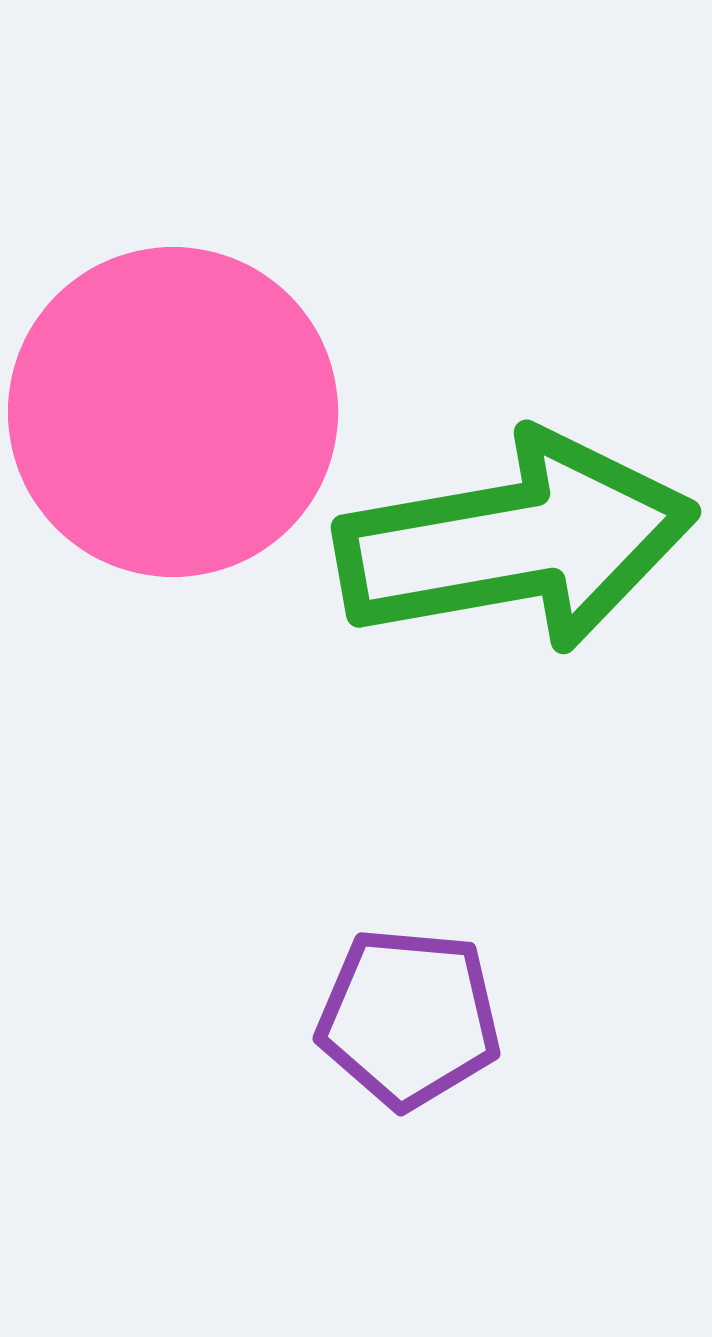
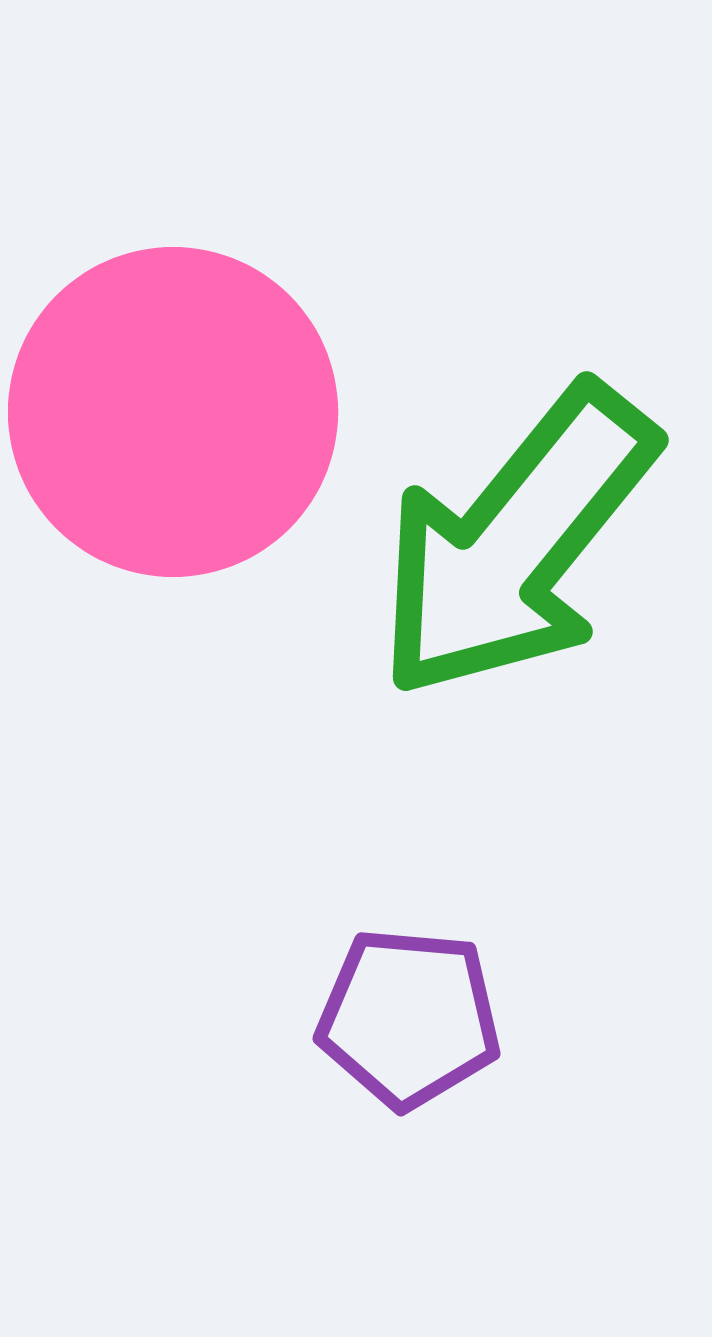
green arrow: rotated 139 degrees clockwise
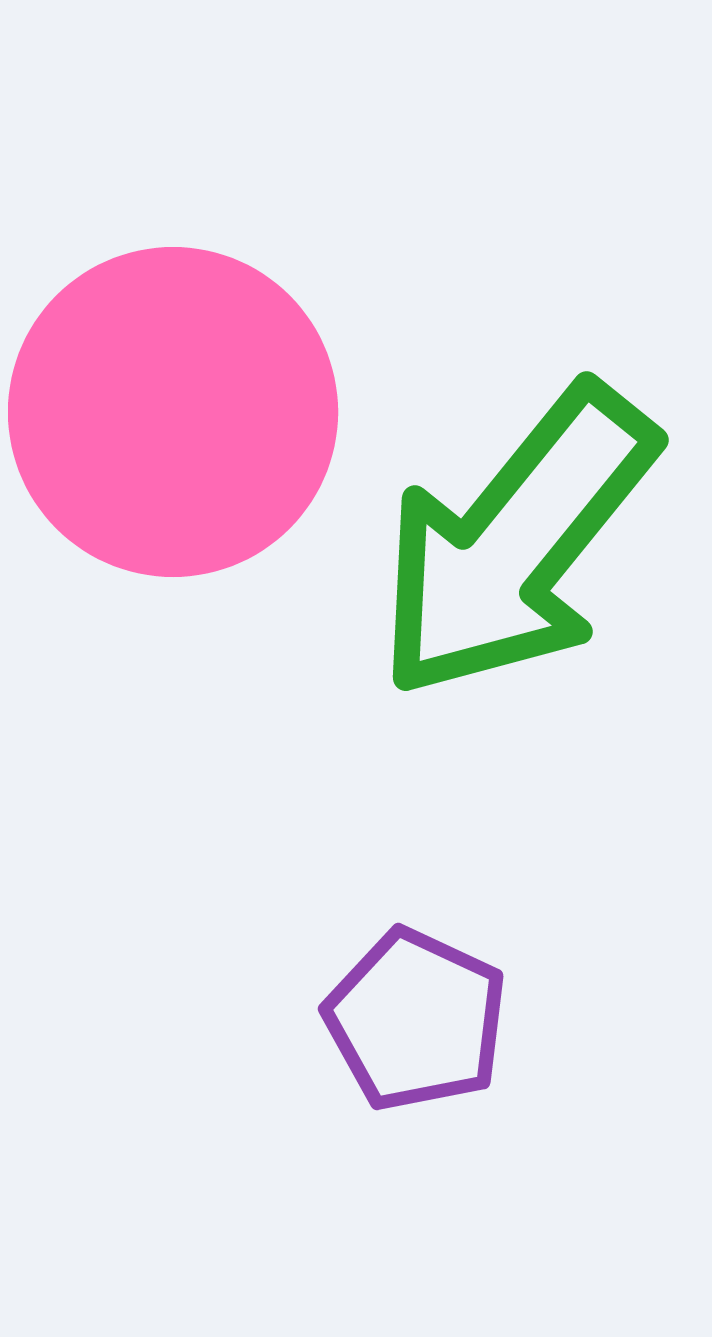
purple pentagon: moved 7 px right, 2 px down; rotated 20 degrees clockwise
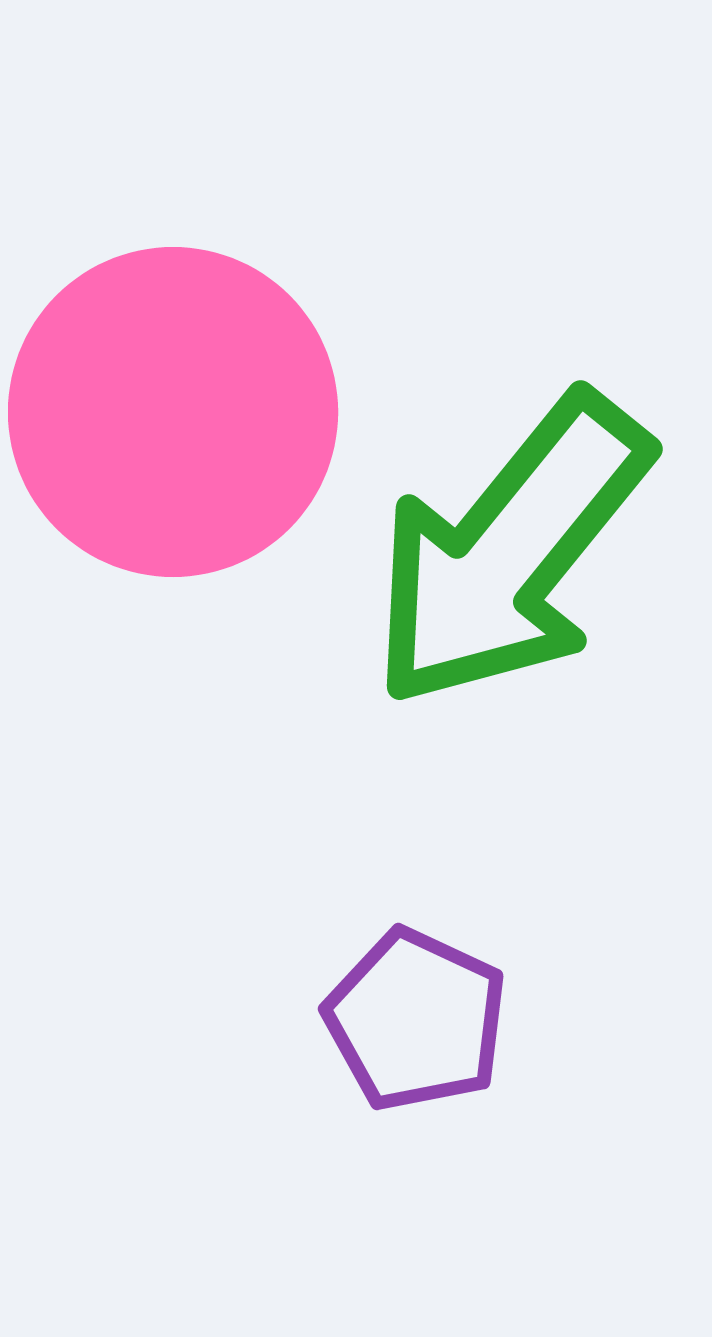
green arrow: moved 6 px left, 9 px down
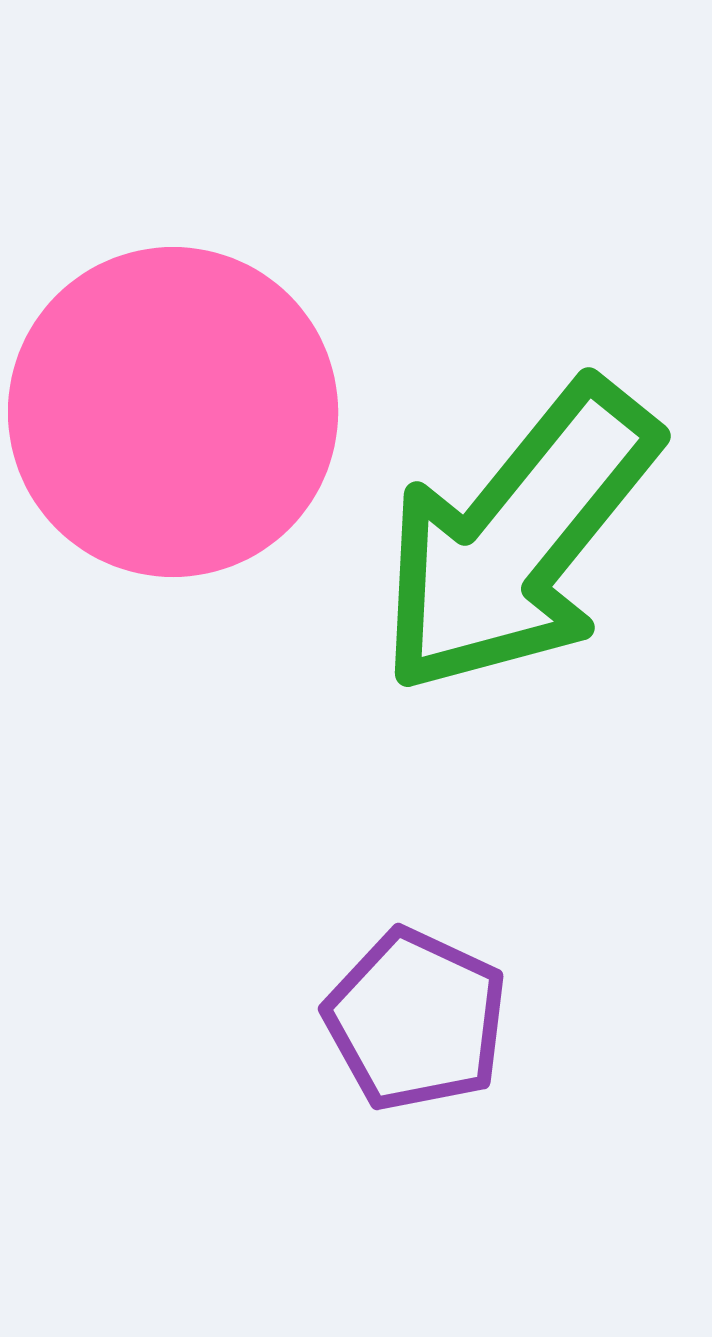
green arrow: moved 8 px right, 13 px up
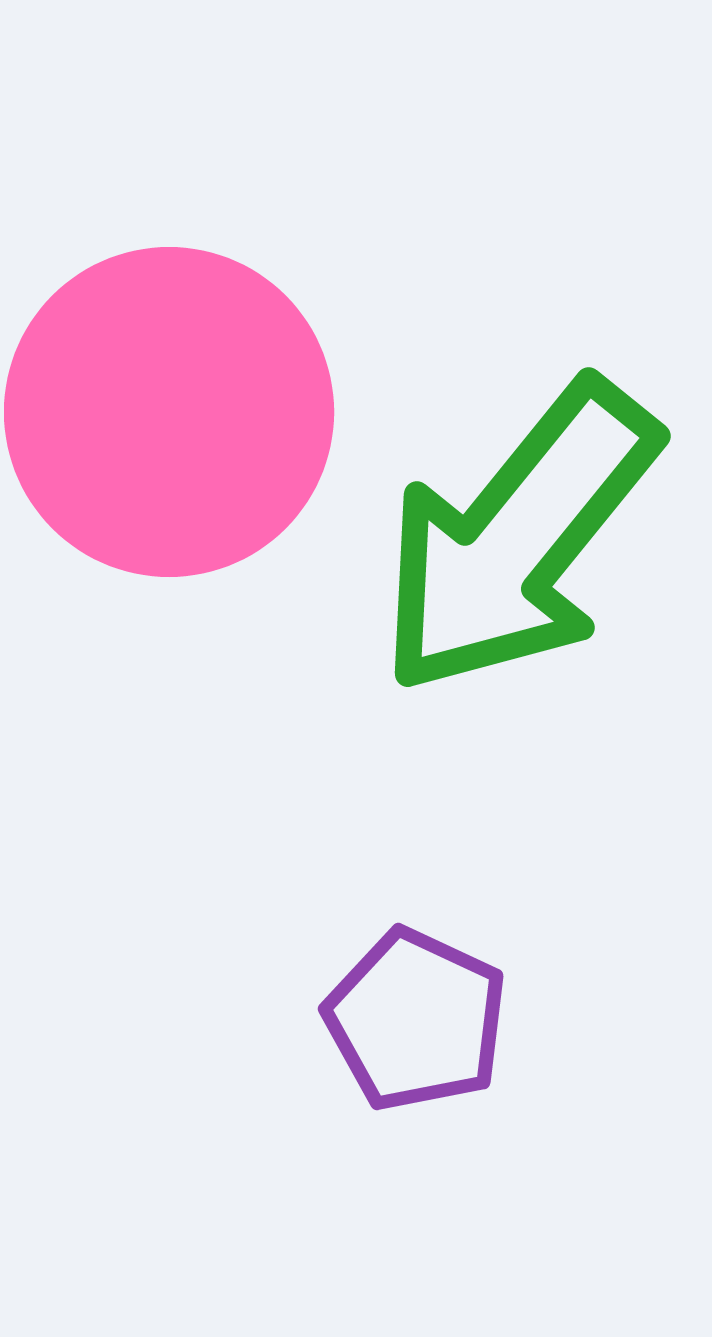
pink circle: moved 4 px left
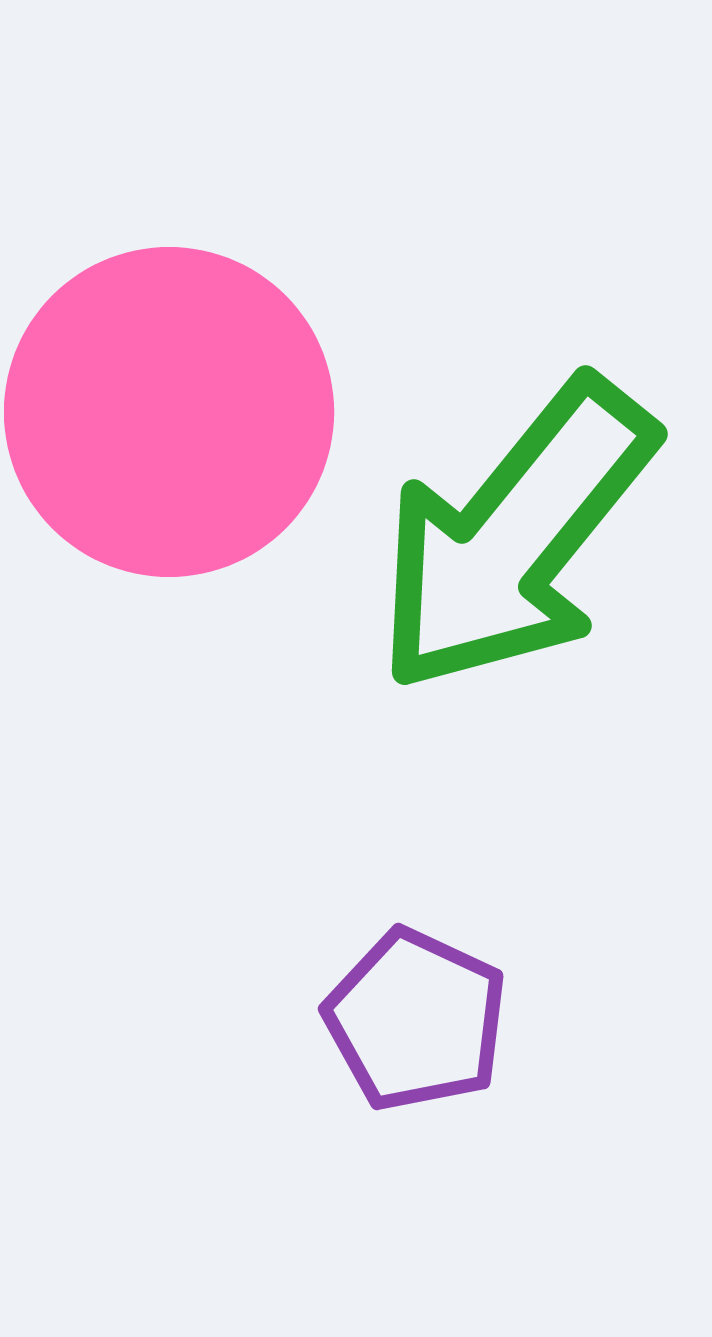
green arrow: moved 3 px left, 2 px up
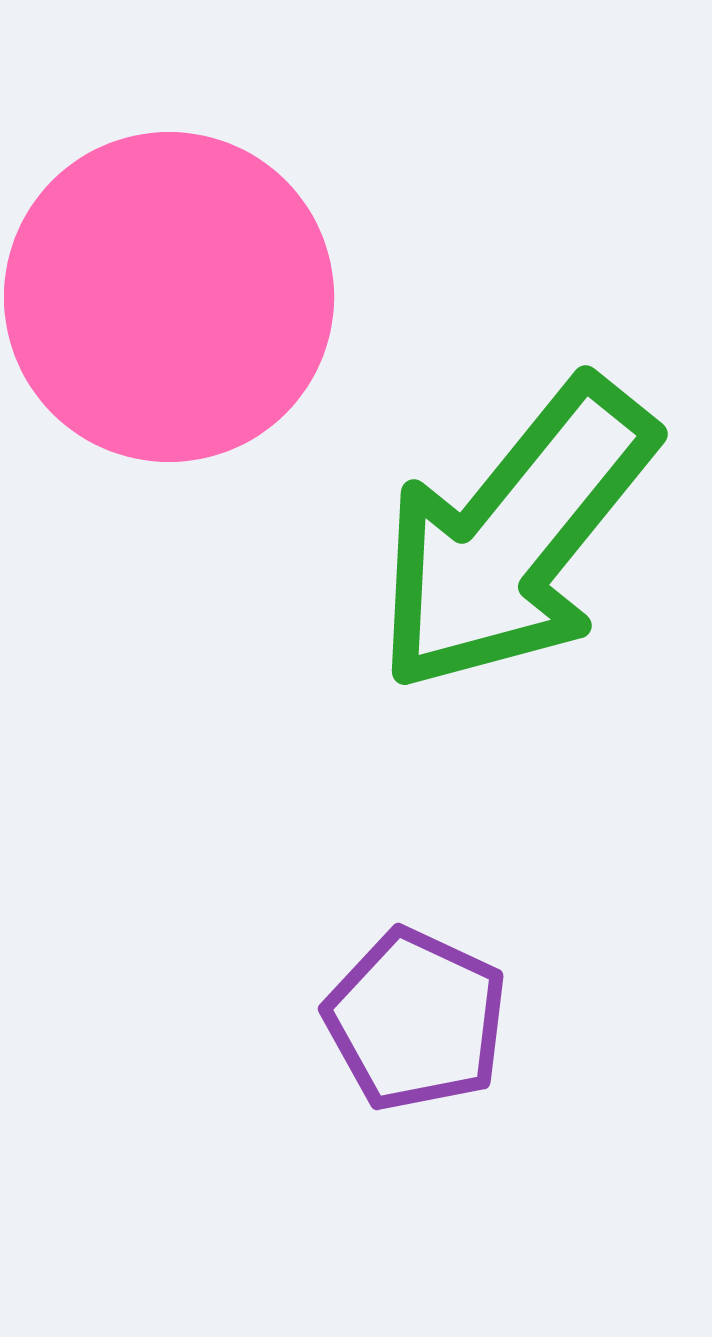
pink circle: moved 115 px up
